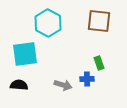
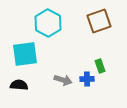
brown square: rotated 25 degrees counterclockwise
green rectangle: moved 1 px right, 3 px down
gray arrow: moved 5 px up
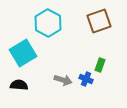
cyan square: moved 2 px left, 1 px up; rotated 24 degrees counterclockwise
green rectangle: moved 1 px up; rotated 40 degrees clockwise
blue cross: moved 1 px left; rotated 24 degrees clockwise
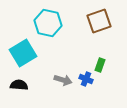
cyan hexagon: rotated 16 degrees counterclockwise
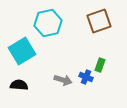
cyan hexagon: rotated 24 degrees counterclockwise
cyan square: moved 1 px left, 2 px up
blue cross: moved 2 px up
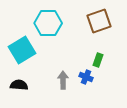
cyan hexagon: rotated 12 degrees clockwise
cyan square: moved 1 px up
green rectangle: moved 2 px left, 5 px up
gray arrow: rotated 108 degrees counterclockwise
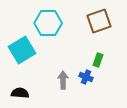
black semicircle: moved 1 px right, 8 px down
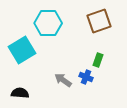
gray arrow: rotated 54 degrees counterclockwise
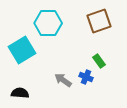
green rectangle: moved 1 px right, 1 px down; rotated 56 degrees counterclockwise
